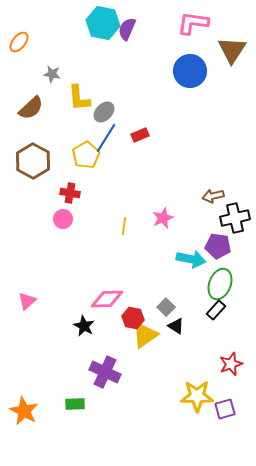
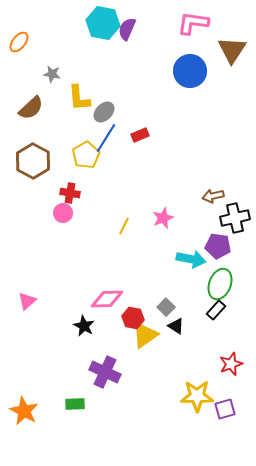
pink circle: moved 6 px up
yellow line: rotated 18 degrees clockwise
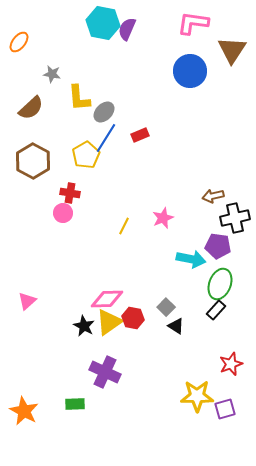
yellow triangle: moved 36 px left, 13 px up
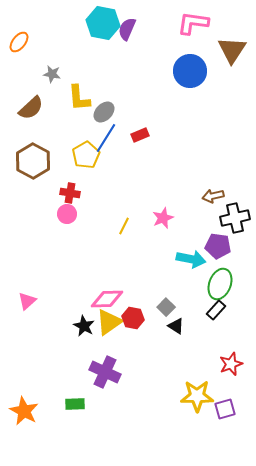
pink circle: moved 4 px right, 1 px down
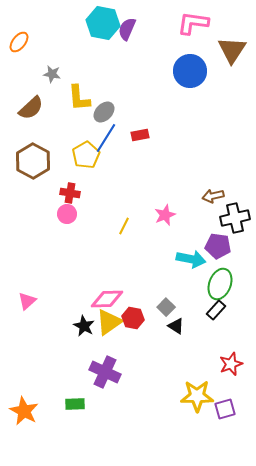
red rectangle: rotated 12 degrees clockwise
pink star: moved 2 px right, 3 px up
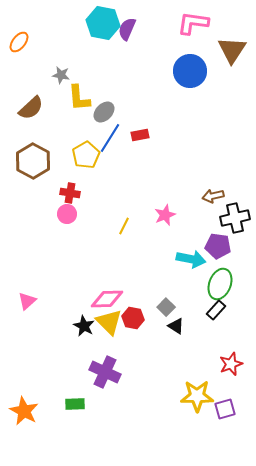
gray star: moved 9 px right, 1 px down
blue line: moved 4 px right
yellow triangle: rotated 40 degrees counterclockwise
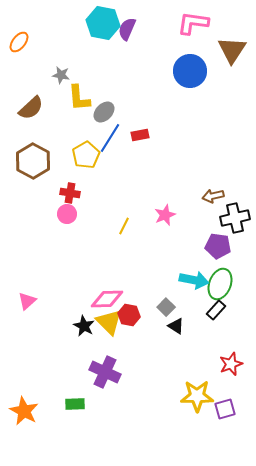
cyan arrow: moved 3 px right, 21 px down
red hexagon: moved 4 px left, 3 px up
